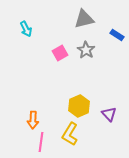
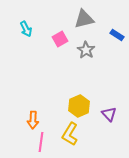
pink square: moved 14 px up
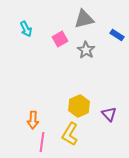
pink line: moved 1 px right
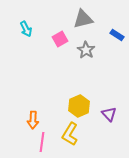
gray triangle: moved 1 px left
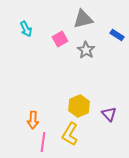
pink line: moved 1 px right
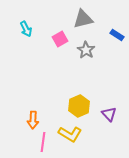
yellow L-shape: rotated 90 degrees counterclockwise
